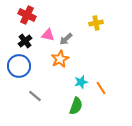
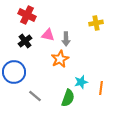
gray arrow: rotated 48 degrees counterclockwise
blue circle: moved 5 px left, 6 px down
orange line: rotated 40 degrees clockwise
green semicircle: moved 8 px left, 8 px up
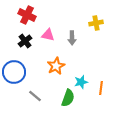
gray arrow: moved 6 px right, 1 px up
orange star: moved 4 px left, 7 px down
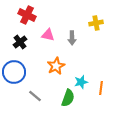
black cross: moved 5 px left, 1 px down
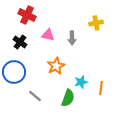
black cross: rotated 16 degrees counterclockwise
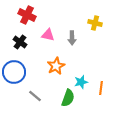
yellow cross: moved 1 px left; rotated 24 degrees clockwise
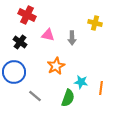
cyan star: rotated 24 degrees clockwise
